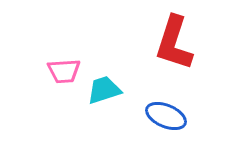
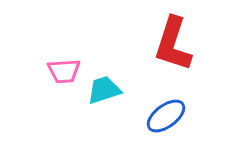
red L-shape: moved 1 px left, 1 px down
blue ellipse: rotated 60 degrees counterclockwise
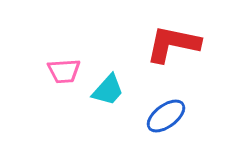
red L-shape: rotated 84 degrees clockwise
cyan trapezoid: moved 4 px right; rotated 150 degrees clockwise
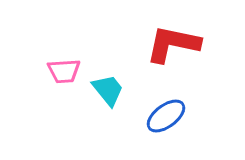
cyan trapezoid: rotated 81 degrees counterclockwise
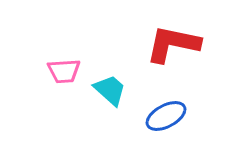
cyan trapezoid: moved 2 px right; rotated 9 degrees counterclockwise
blue ellipse: rotated 9 degrees clockwise
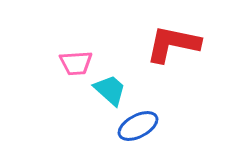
pink trapezoid: moved 12 px right, 8 px up
blue ellipse: moved 28 px left, 10 px down
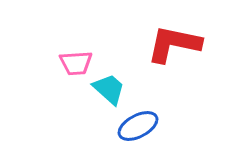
red L-shape: moved 1 px right
cyan trapezoid: moved 1 px left, 1 px up
